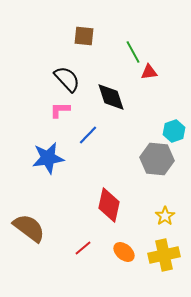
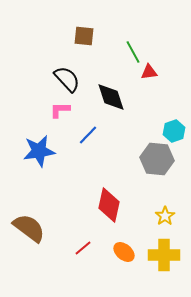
blue star: moved 9 px left, 7 px up
yellow cross: rotated 12 degrees clockwise
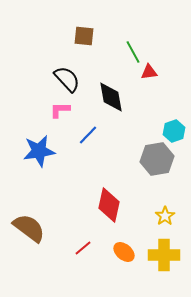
black diamond: rotated 8 degrees clockwise
gray hexagon: rotated 16 degrees counterclockwise
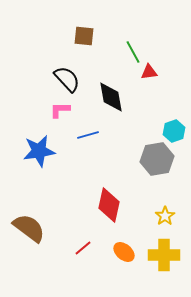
blue line: rotated 30 degrees clockwise
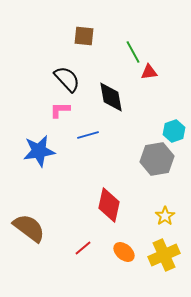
yellow cross: rotated 24 degrees counterclockwise
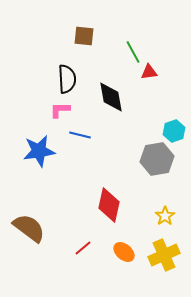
black semicircle: rotated 40 degrees clockwise
blue line: moved 8 px left; rotated 30 degrees clockwise
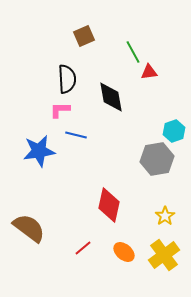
brown square: rotated 30 degrees counterclockwise
blue line: moved 4 px left
yellow cross: rotated 12 degrees counterclockwise
